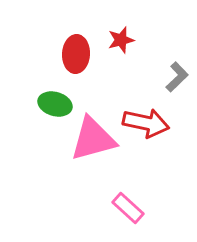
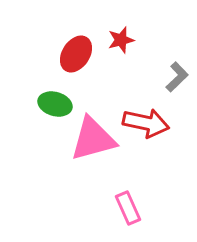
red ellipse: rotated 30 degrees clockwise
pink rectangle: rotated 24 degrees clockwise
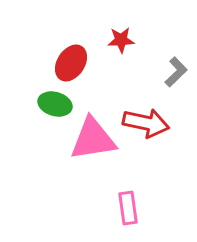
red star: rotated 12 degrees clockwise
red ellipse: moved 5 px left, 9 px down
gray L-shape: moved 1 px left, 5 px up
pink triangle: rotated 6 degrees clockwise
pink rectangle: rotated 16 degrees clockwise
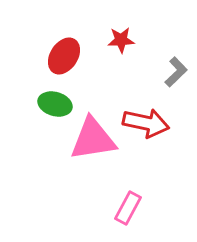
red ellipse: moved 7 px left, 7 px up
pink rectangle: rotated 36 degrees clockwise
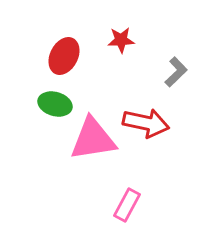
red ellipse: rotated 6 degrees counterclockwise
pink rectangle: moved 1 px left, 3 px up
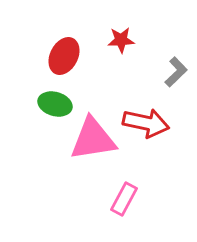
pink rectangle: moved 3 px left, 6 px up
